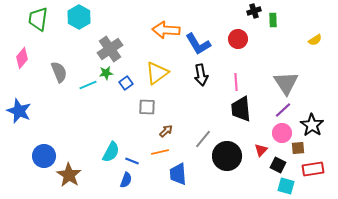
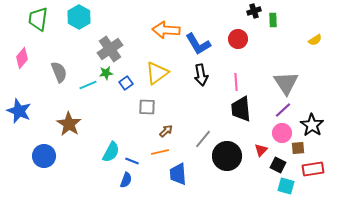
brown star: moved 51 px up
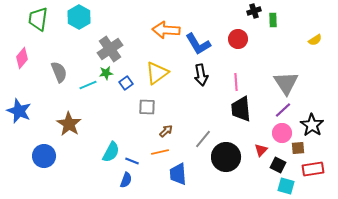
black circle: moved 1 px left, 1 px down
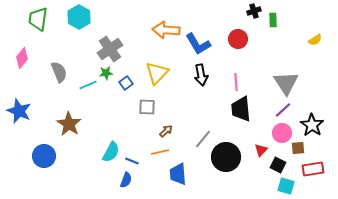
yellow triangle: rotated 10 degrees counterclockwise
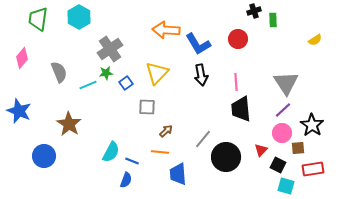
orange line: rotated 18 degrees clockwise
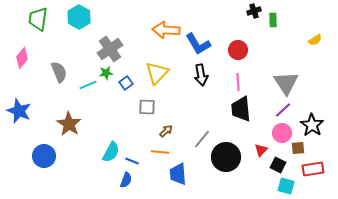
red circle: moved 11 px down
pink line: moved 2 px right
gray line: moved 1 px left
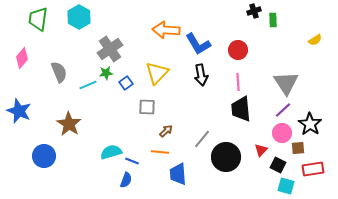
black star: moved 2 px left, 1 px up
cyan semicircle: rotated 135 degrees counterclockwise
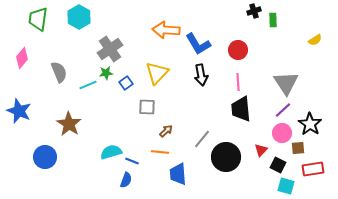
blue circle: moved 1 px right, 1 px down
